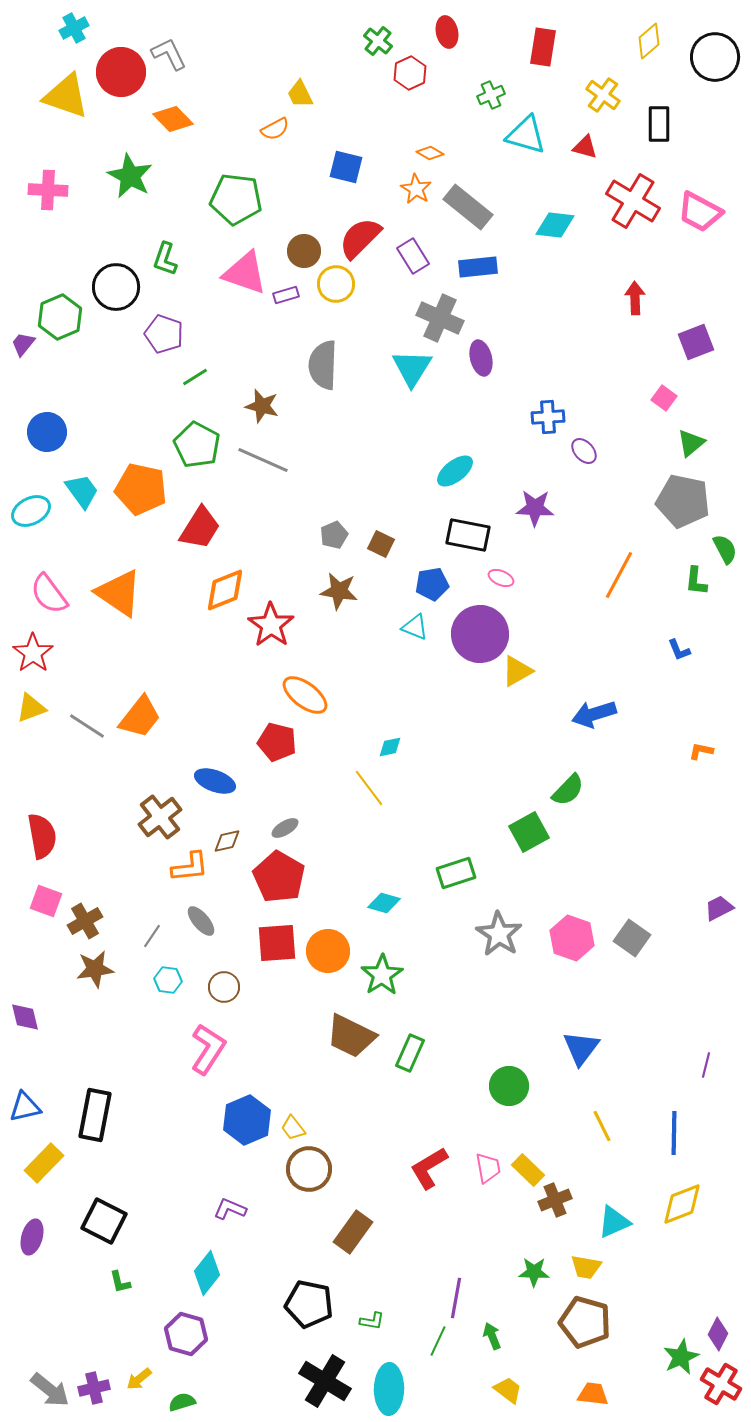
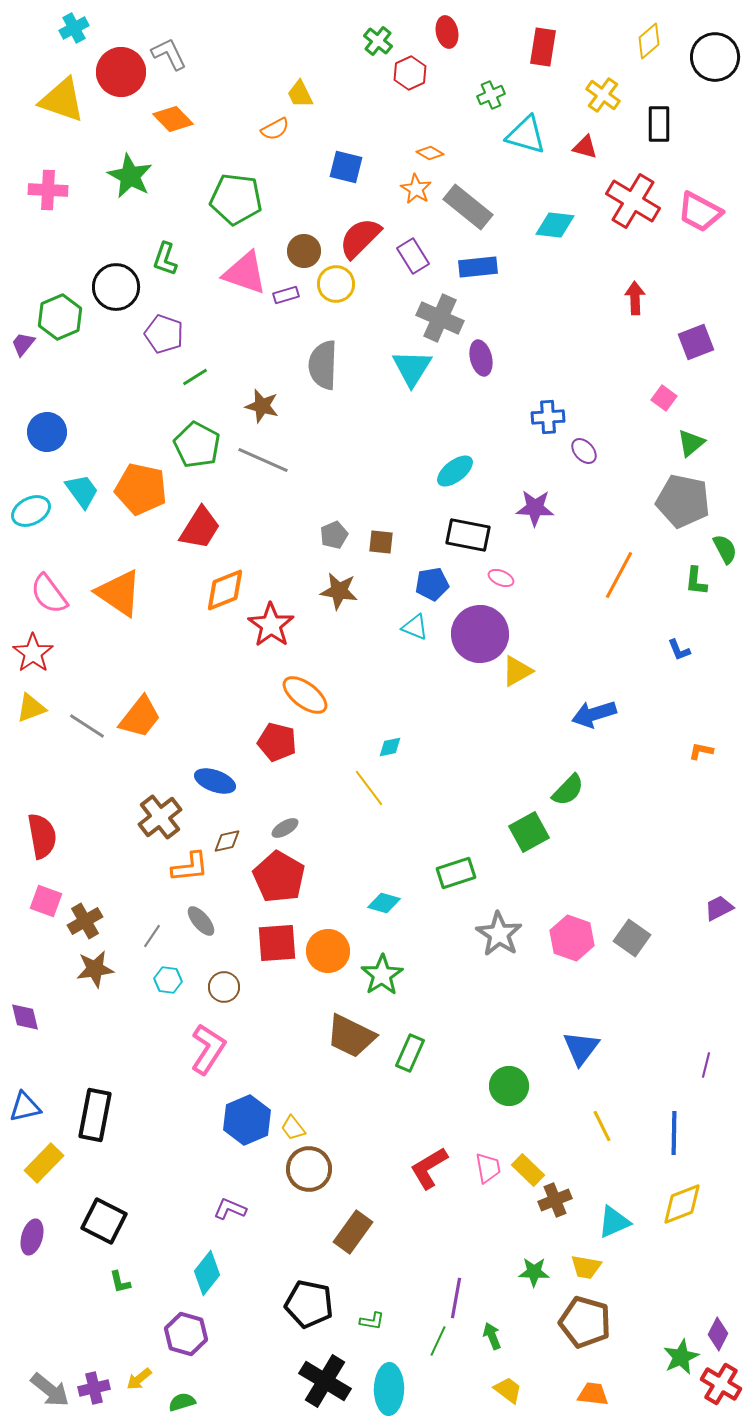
yellow triangle at (66, 96): moved 4 px left, 4 px down
brown square at (381, 544): moved 2 px up; rotated 20 degrees counterclockwise
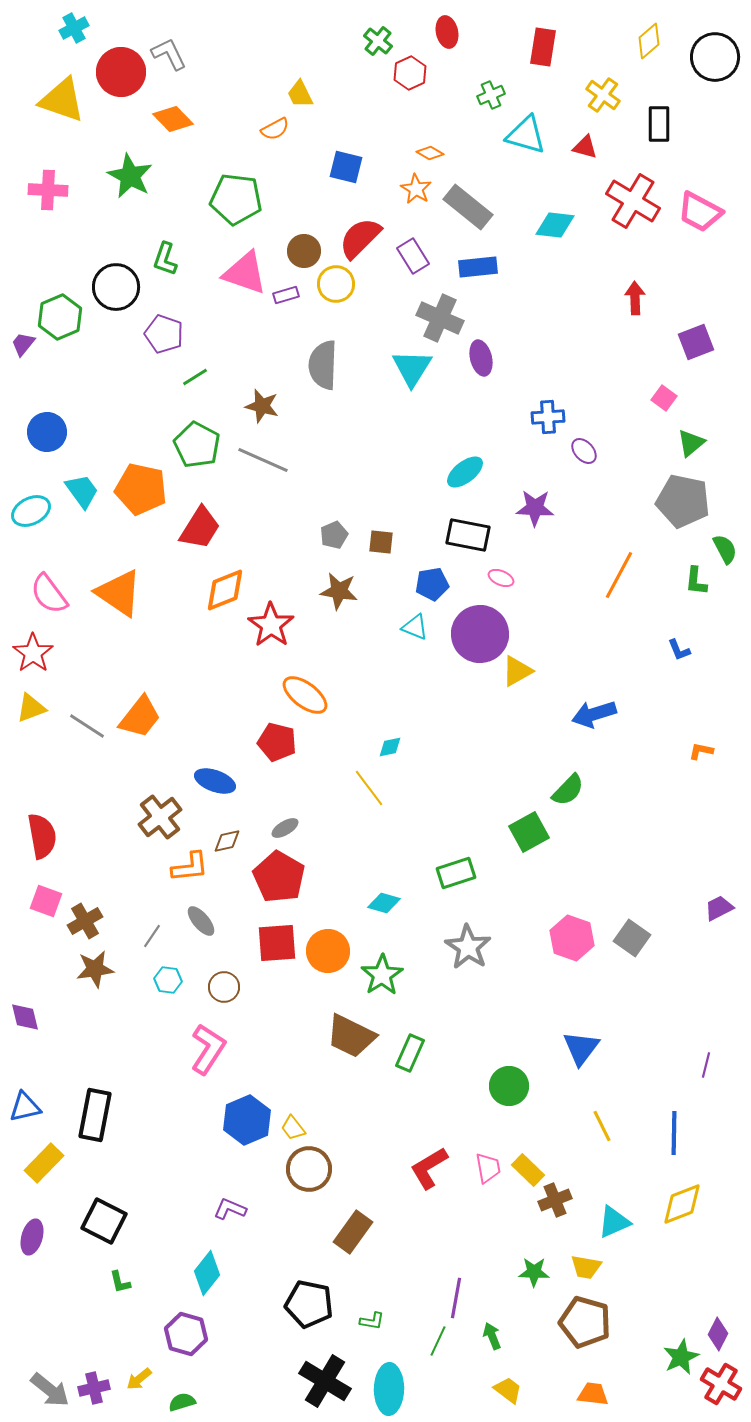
cyan ellipse at (455, 471): moved 10 px right, 1 px down
gray star at (499, 934): moved 31 px left, 13 px down
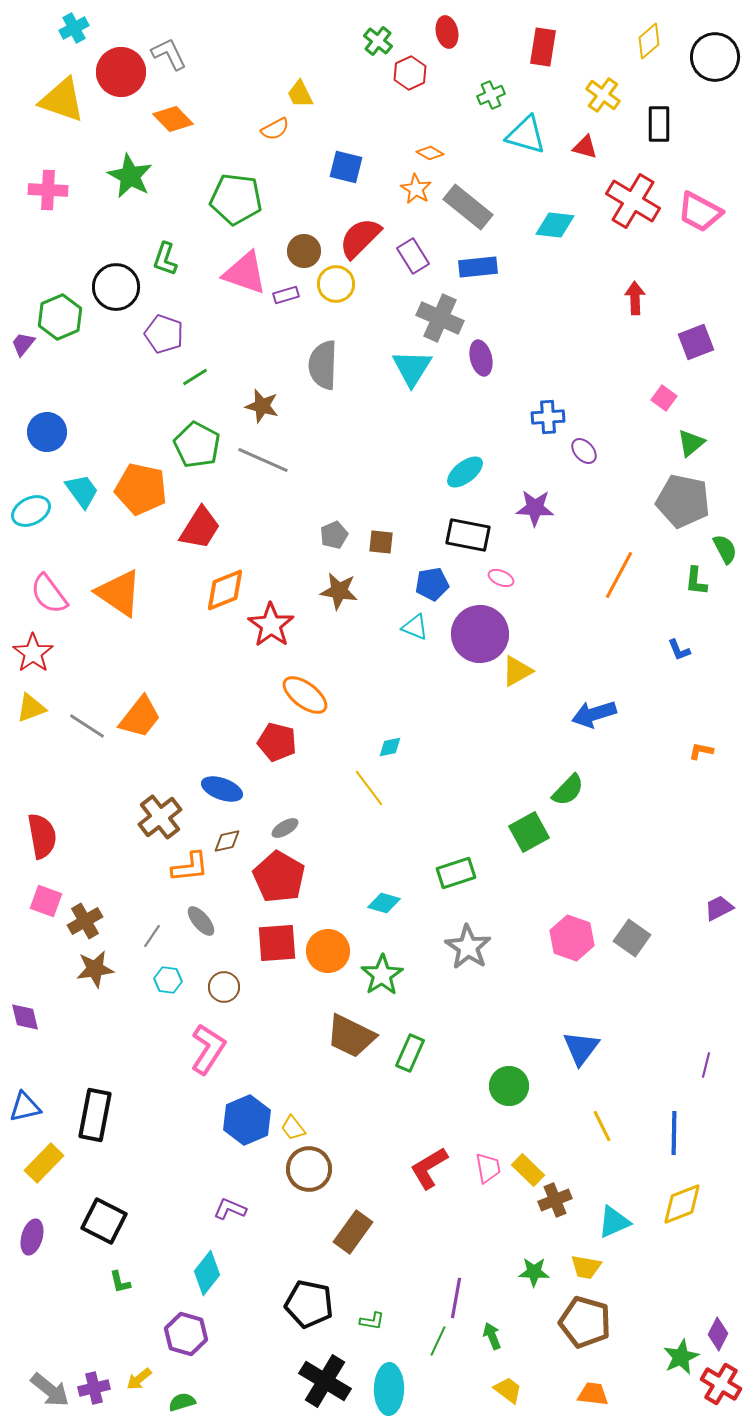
blue ellipse at (215, 781): moved 7 px right, 8 px down
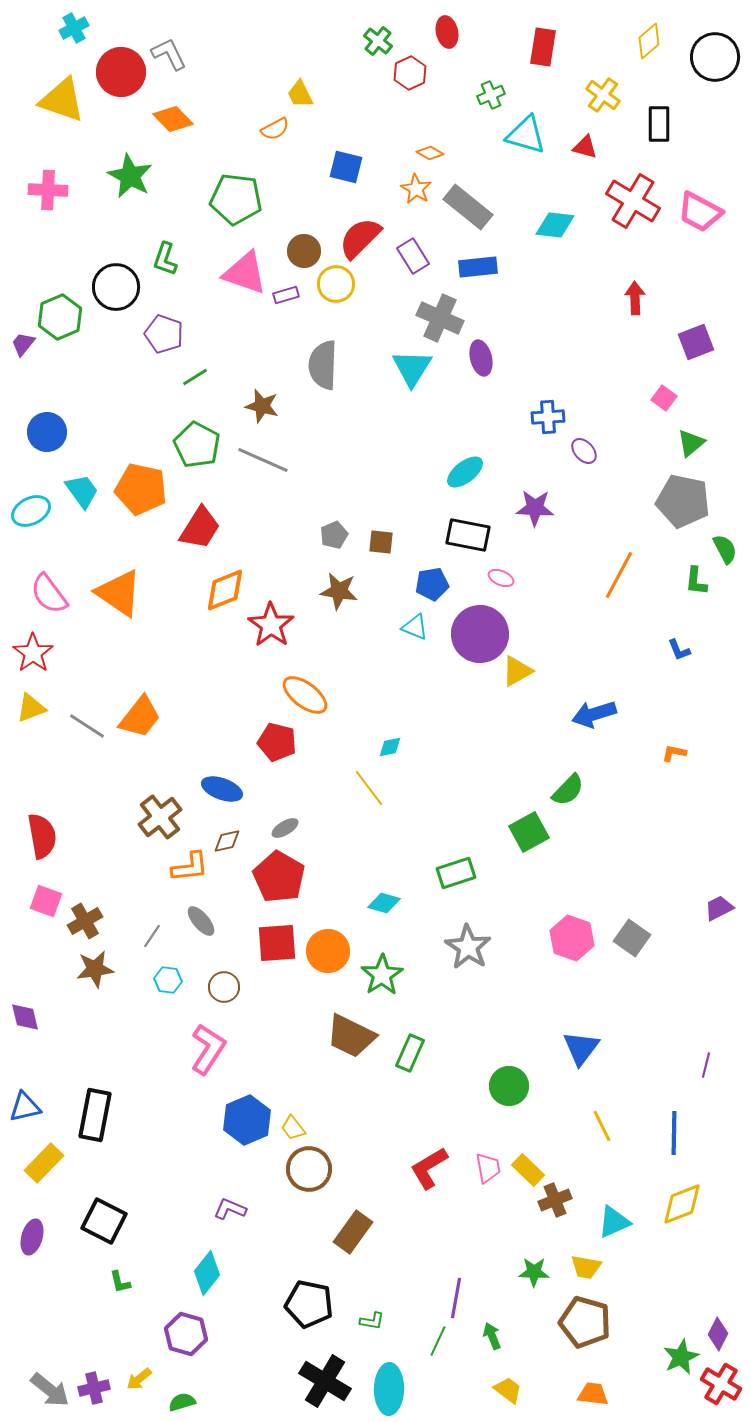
orange L-shape at (701, 751): moved 27 px left, 2 px down
